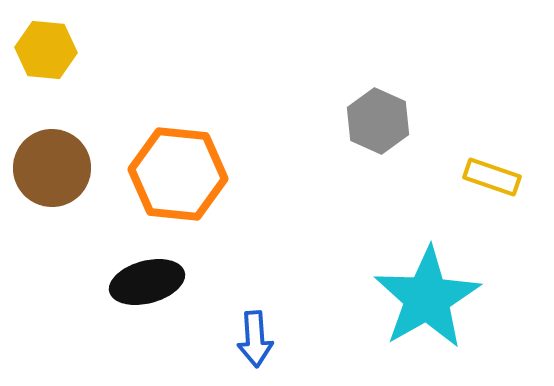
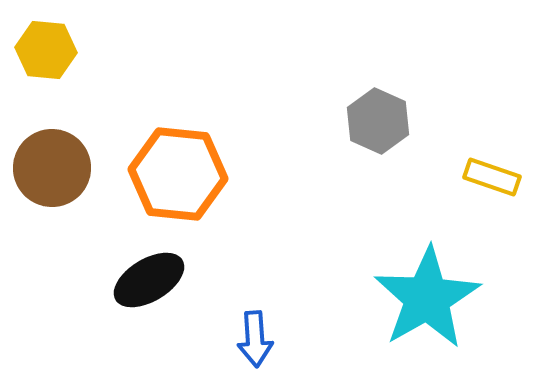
black ellipse: moved 2 px right, 2 px up; rotated 16 degrees counterclockwise
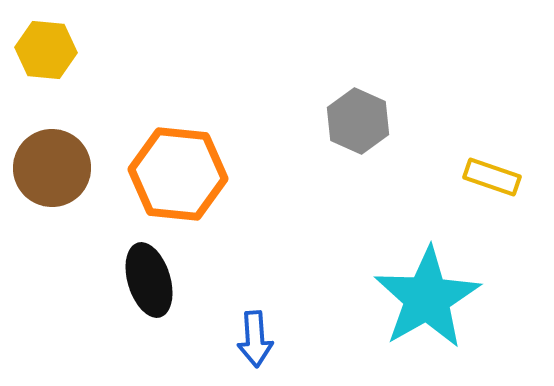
gray hexagon: moved 20 px left
black ellipse: rotated 76 degrees counterclockwise
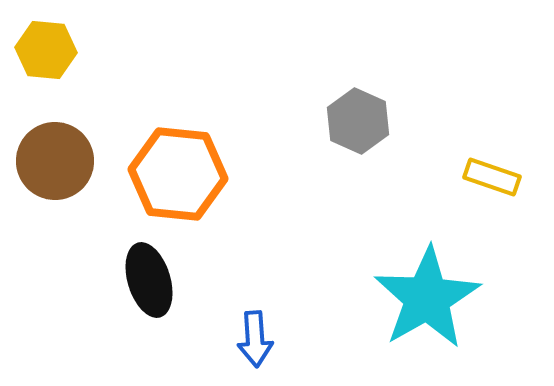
brown circle: moved 3 px right, 7 px up
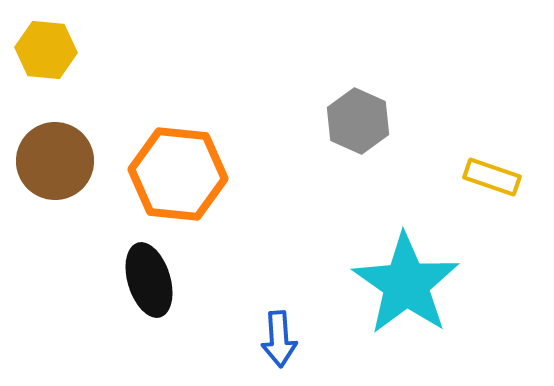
cyan star: moved 21 px left, 14 px up; rotated 7 degrees counterclockwise
blue arrow: moved 24 px right
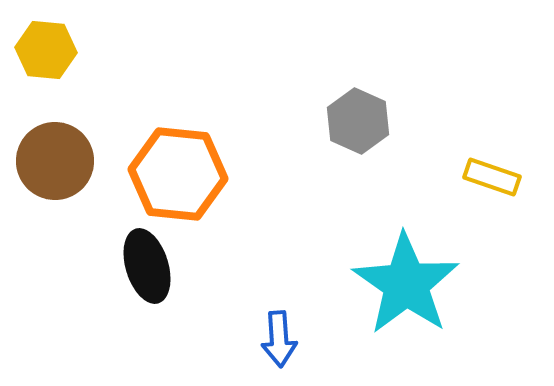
black ellipse: moved 2 px left, 14 px up
